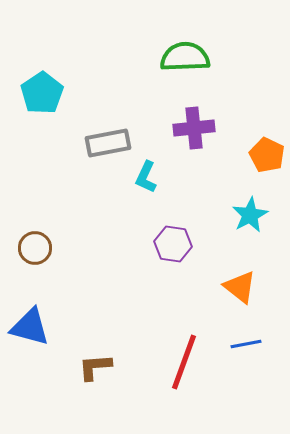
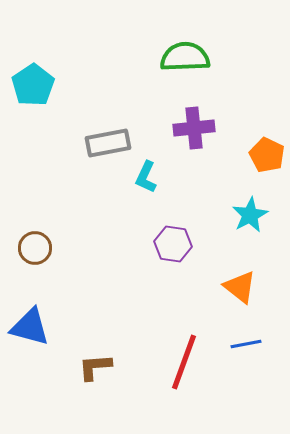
cyan pentagon: moved 9 px left, 8 px up
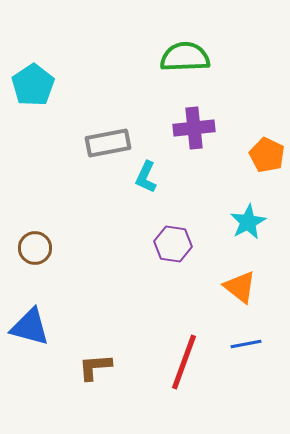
cyan star: moved 2 px left, 7 px down
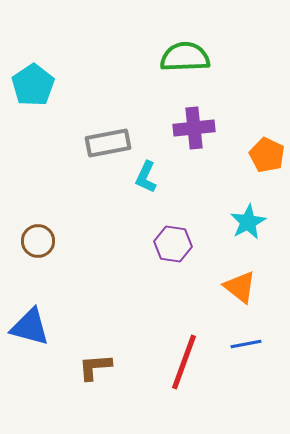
brown circle: moved 3 px right, 7 px up
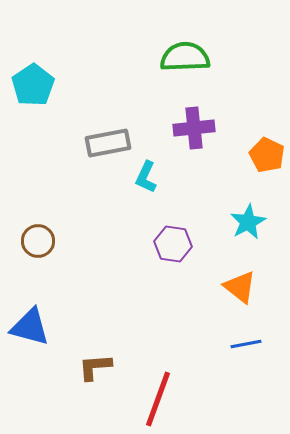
red line: moved 26 px left, 37 px down
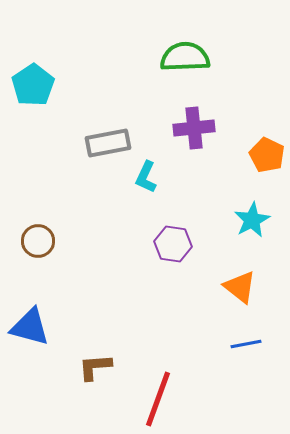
cyan star: moved 4 px right, 2 px up
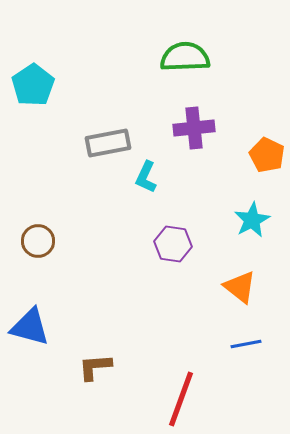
red line: moved 23 px right
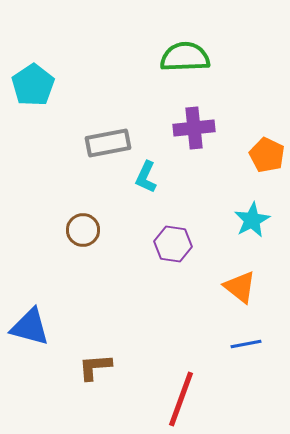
brown circle: moved 45 px right, 11 px up
